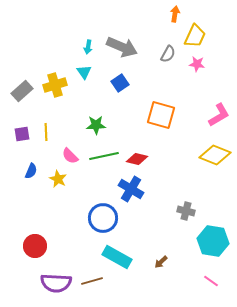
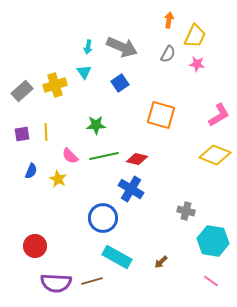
orange arrow: moved 6 px left, 6 px down
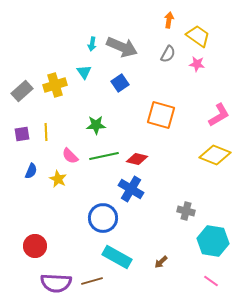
yellow trapezoid: moved 3 px right; rotated 80 degrees counterclockwise
cyan arrow: moved 4 px right, 3 px up
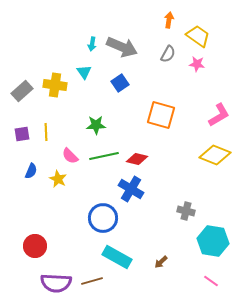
yellow cross: rotated 25 degrees clockwise
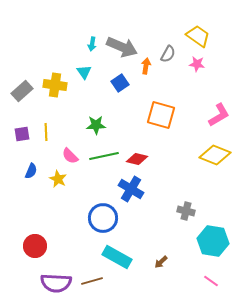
orange arrow: moved 23 px left, 46 px down
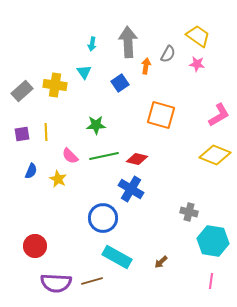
gray arrow: moved 6 px right, 5 px up; rotated 116 degrees counterclockwise
gray cross: moved 3 px right, 1 px down
pink line: rotated 63 degrees clockwise
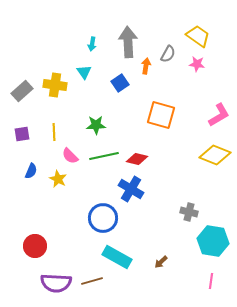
yellow line: moved 8 px right
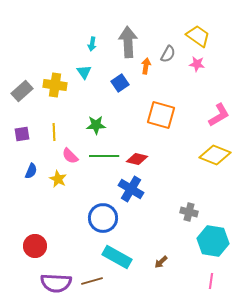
green line: rotated 12 degrees clockwise
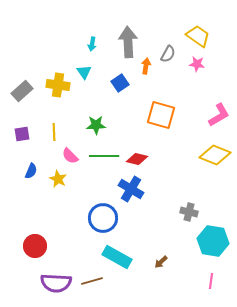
yellow cross: moved 3 px right
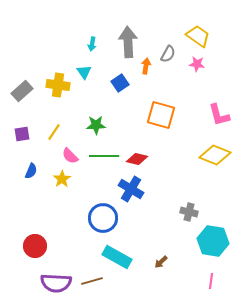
pink L-shape: rotated 105 degrees clockwise
yellow line: rotated 36 degrees clockwise
yellow star: moved 4 px right; rotated 12 degrees clockwise
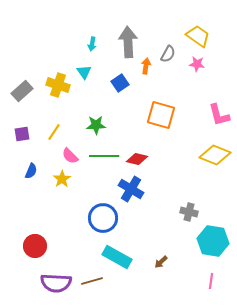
yellow cross: rotated 10 degrees clockwise
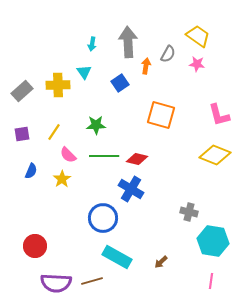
yellow cross: rotated 20 degrees counterclockwise
pink semicircle: moved 2 px left, 1 px up
